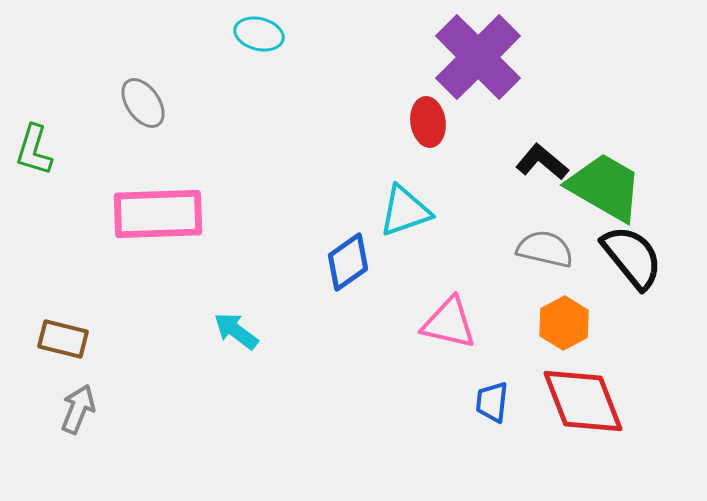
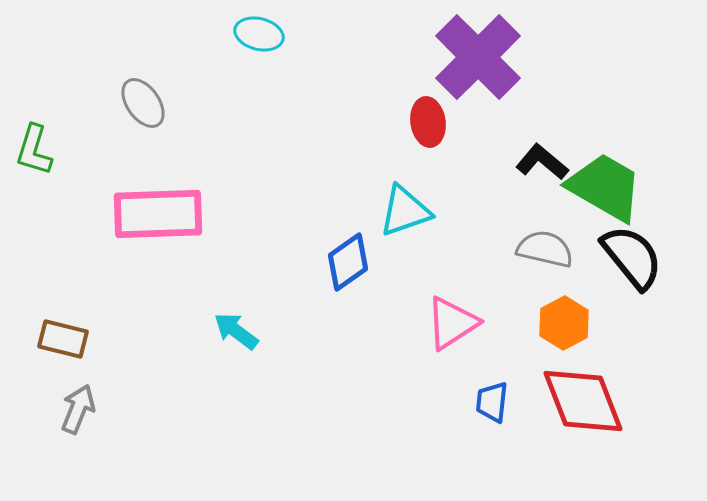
pink triangle: moved 3 px right; rotated 46 degrees counterclockwise
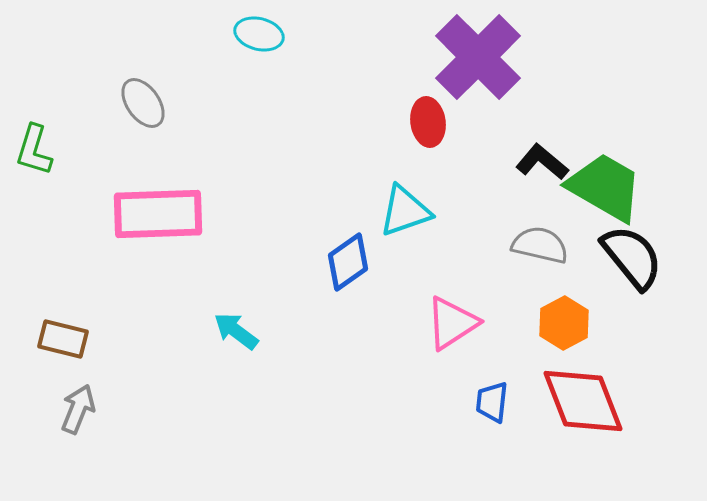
gray semicircle: moved 5 px left, 4 px up
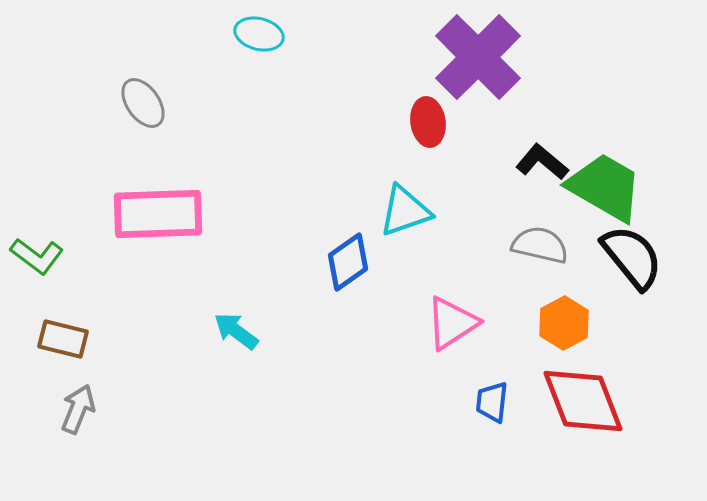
green L-shape: moved 3 px right, 106 px down; rotated 70 degrees counterclockwise
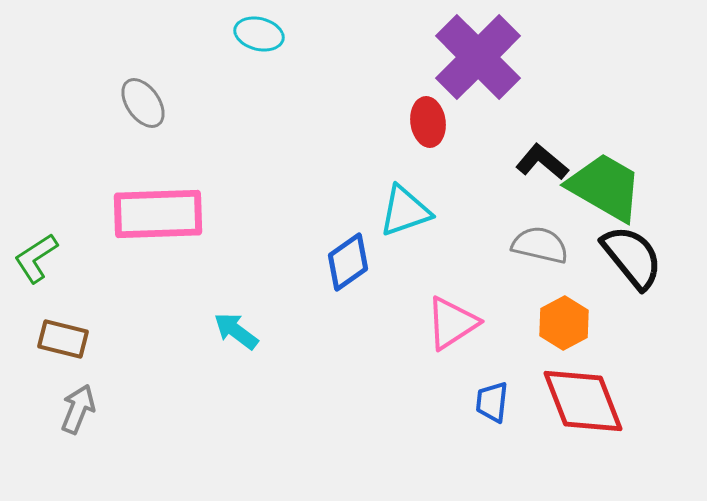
green L-shape: moved 1 px left, 2 px down; rotated 110 degrees clockwise
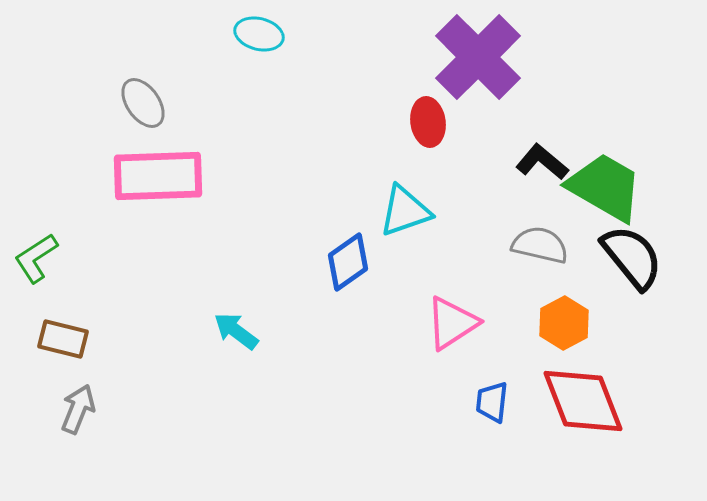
pink rectangle: moved 38 px up
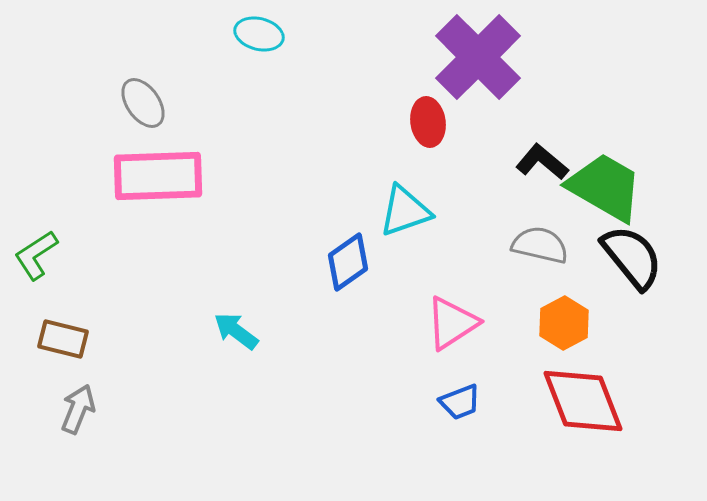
green L-shape: moved 3 px up
blue trapezoid: moved 32 px left; rotated 117 degrees counterclockwise
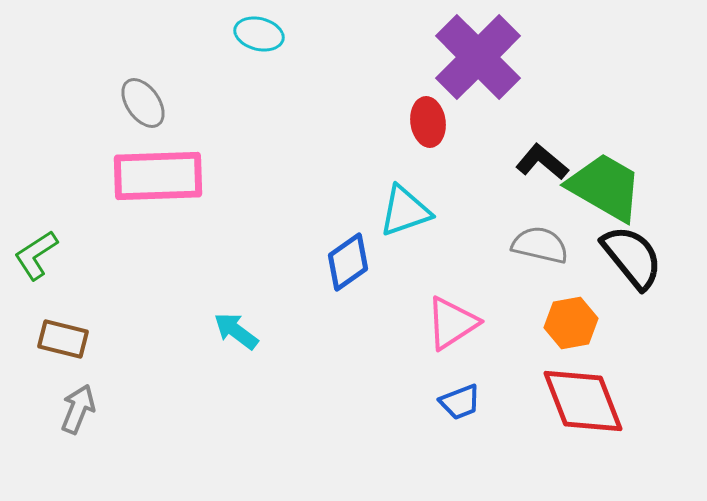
orange hexagon: moved 7 px right; rotated 18 degrees clockwise
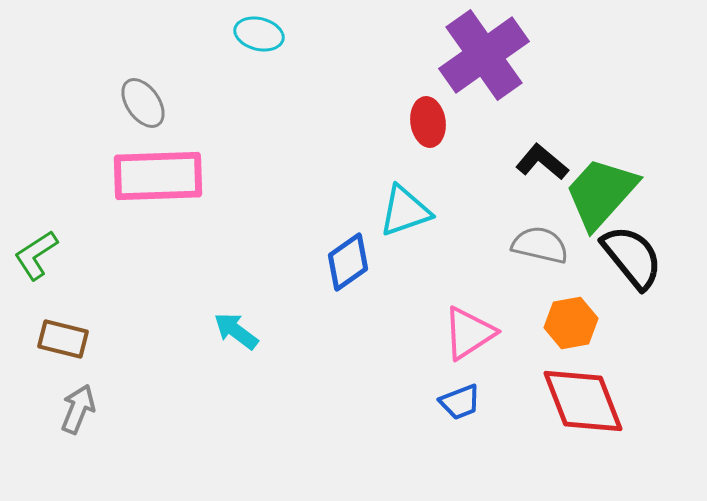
purple cross: moved 6 px right, 2 px up; rotated 10 degrees clockwise
green trapezoid: moved 4 px left, 6 px down; rotated 78 degrees counterclockwise
pink triangle: moved 17 px right, 10 px down
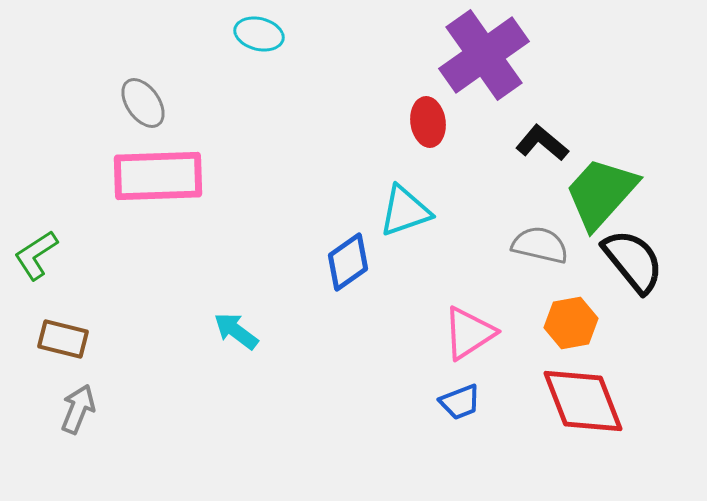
black L-shape: moved 19 px up
black semicircle: moved 1 px right, 4 px down
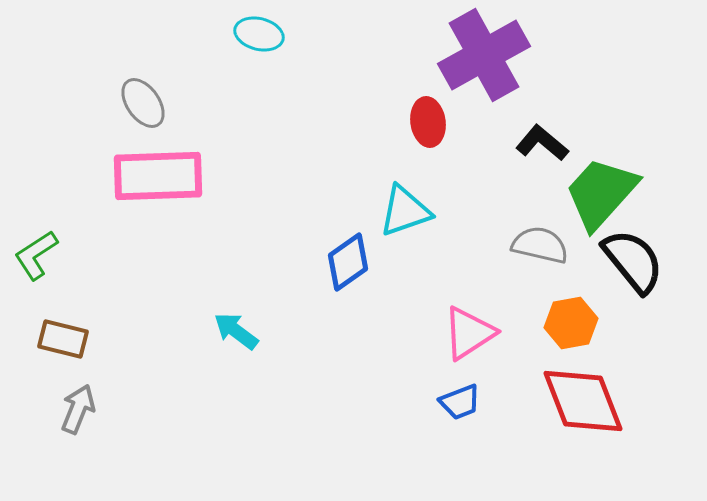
purple cross: rotated 6 degrees clockwise
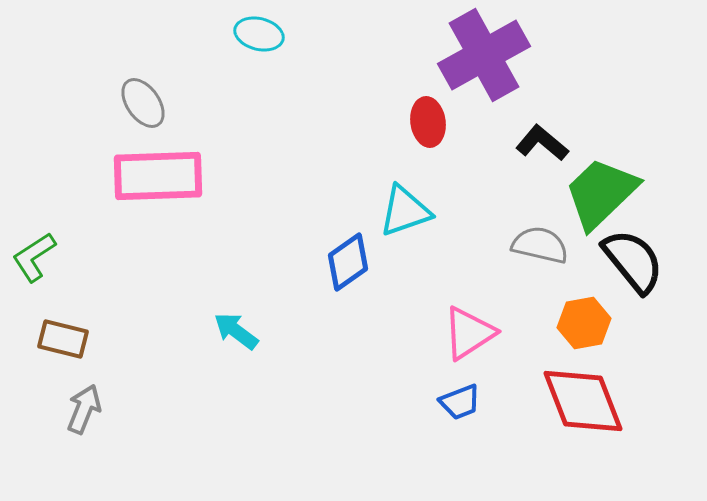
green trapezoid: rotated 4 degrees clockwise
green L-shape: moved 2 px left, 2 px down
orange hexagon: moved 13 px right
gray arrow: moved 6 px right
